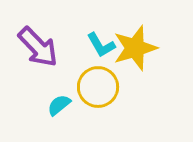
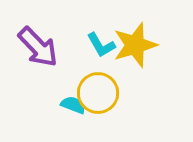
yellow star: moved 3 px up
yellow circle: moved 6 px down
cyan semicircle: moved 14 px right; rotated 60 degrees clockwise
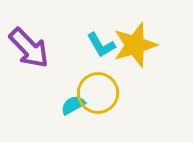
purple arrow: moved 9 px left, 1 px down
cyan semicircle: rotated 50 degrees counterclockwise
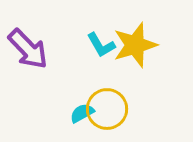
purple arrow: moved 1 px left, 1 px down
yellow circle: moved 9 px right, 16 px down
cyan semicircle: moved 9 px right, 8 px down
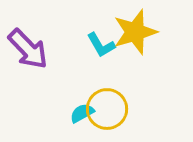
yellow star: moved 13 px up
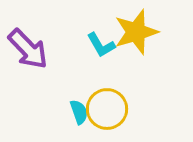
yellow star: moved 1 px right
cyan semicircle: moved 3 px left, 1 px up; rotated 100 degrees clockwise
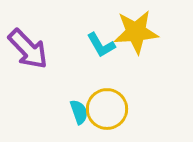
yellow star: rotated 12 degrees clockwise
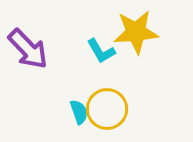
cyan L-shape: moved 6 px down
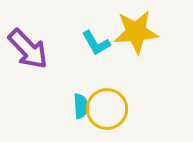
cyan L-shape: moved 5 px left, 8 px up
cyan semicircle: moved 2 px right, 6 px up; rotated 15 degrees clockwise
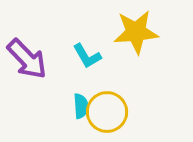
cyan L-shape: moved 9 px left, 13 px down
purple arrow: moved 1 px left, 10 px down
yellow circle: moved 3 px down
